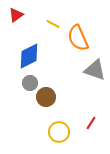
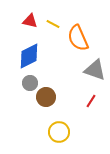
red triangle: moved 14 px right, 6 px down; rotated 49 degrees clockwise
red line: moved 22 px up
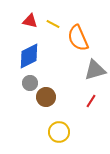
gray triangle: rotated 35 degrees counterclockwise
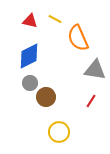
yellow line: moved 2 px right, 5 px up
gray triangle: rotated 25 degrees clockwise
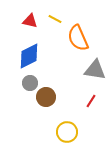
yellow circle: moved 8 px right
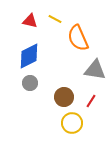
brown circle: moved 18 px right
yellow circle: moved 5 px right, 9 px up
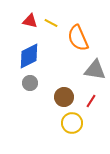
yellow line: moved 4 px left, 4 px down
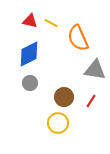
blue diamond: moved 2 px up
yellow circle: moved 14 px left
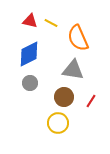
gray triangle: moved 22 px left
